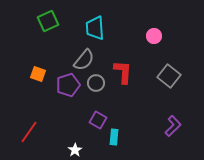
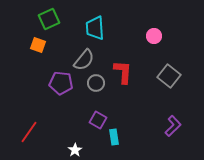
green square: moved 1 px right, 2 px up
orange square: moved 29 px up
purple pentagon: moved 7 px left, 2 px up; rotated 25 degrees clockwise
cyan rectangle: rotated 14 degrees counterclockwise
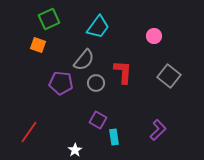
cyan trapezoid: moved 3 px right, 1 px up; rotated 140 degrees counterclockwise
purple L-shape: moved 15 px left, 4 px down
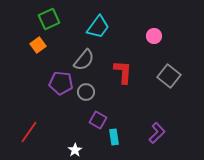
orange square: rotated 35 degrees clockwise
gray circle: moved 10 px left, 9 px down
purple L-shape: moved 1 px left, 3 px down
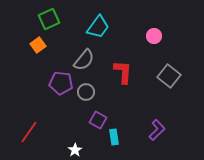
purple L-shape: moved 3 px up
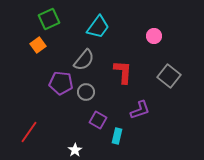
purple L-shape: moved 17 px left, 20 px up; rotated 25 degrees clockwise
cyan rectangle: moved 3 px right, 1 px up; rotated 21 degrees clockwise
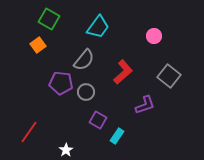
green square: rotated 35 degrees counterclockwise
red L-shape: rotated 45 degrees clockwise
purple L-shape: moved 5 px right, 5 px up
cyan rectangle: rotated 21 degrees clockwise
white star: moved 9 px left
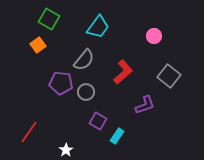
purple square: moved 1 px down
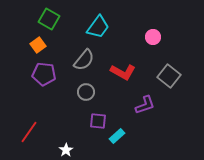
pink circle: moved 1 px left, 1 px down
red L-shape: rotated 70 degrees clockwise
purple pentagon: moved 17 px left, 9 px up
purple square: rotated 24 degrees counterclockwise
cyan rectangle: rotated 14 degrees clockwise
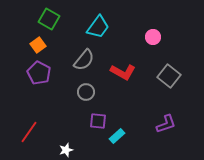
purple pentagon: moved 5 px left, 1 px up; rotated 20 degrees clockwise
purple L-shape: moved 21 px right, 19 px down
white star: rotated 16 degrees clockwise
